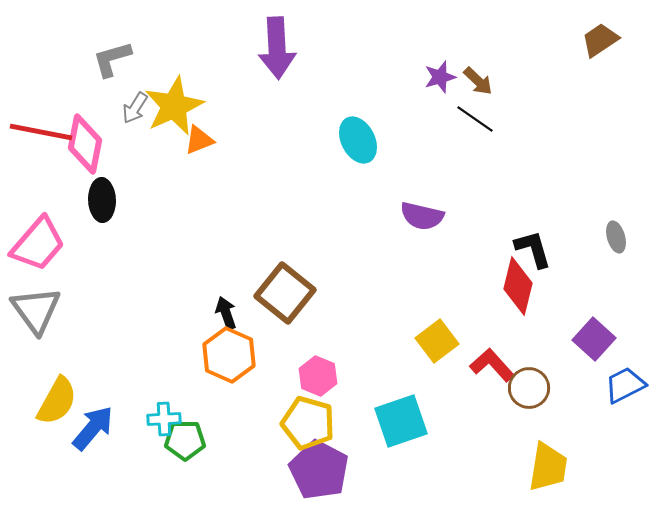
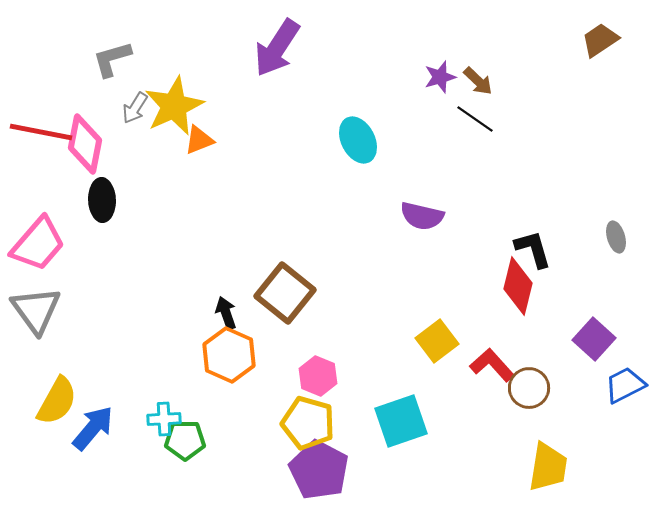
purple arrow: rotated 36 degrees clockwise
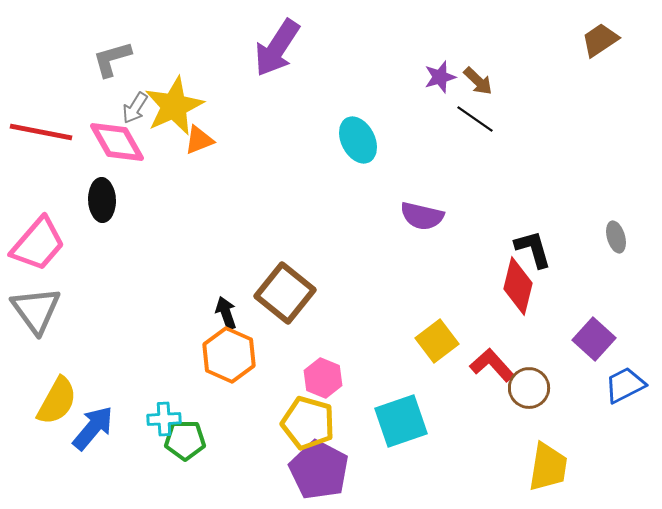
pink diamond: moved 32 px right, 2 px up; rotated 40 degrees counterclockwise
pink hexagon: moved 5 px right, 2 px down
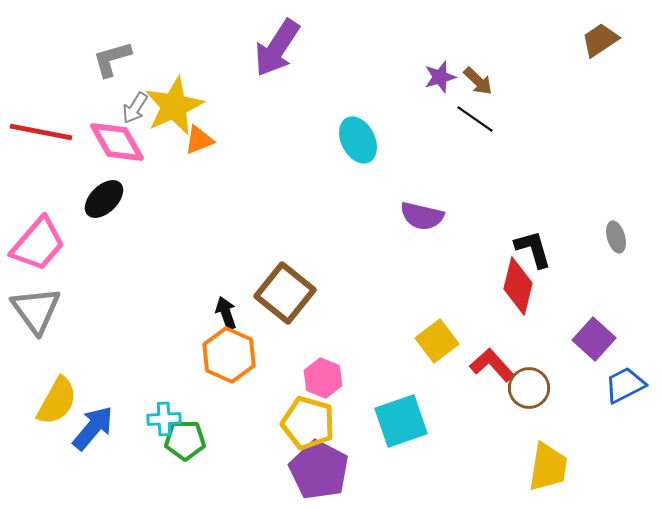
black ellipse: moved 2 px right, 1 px up; rotated 48 degrees clockwise
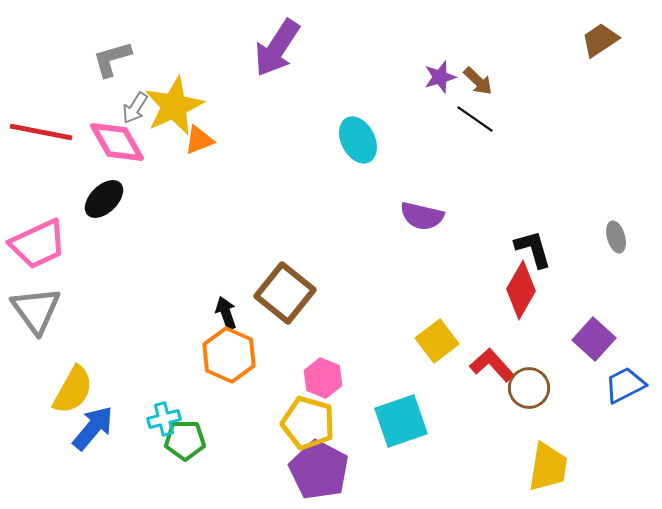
pink trapezoid: rotated 24 degrees clockwise
red diamond: moved 3 px right, 4 px down; rotated 16 degrees clockwise
yellow semicircle: moved 16 px right, 11 px up
cyan cross: rotated 12 degrees counterclockwise
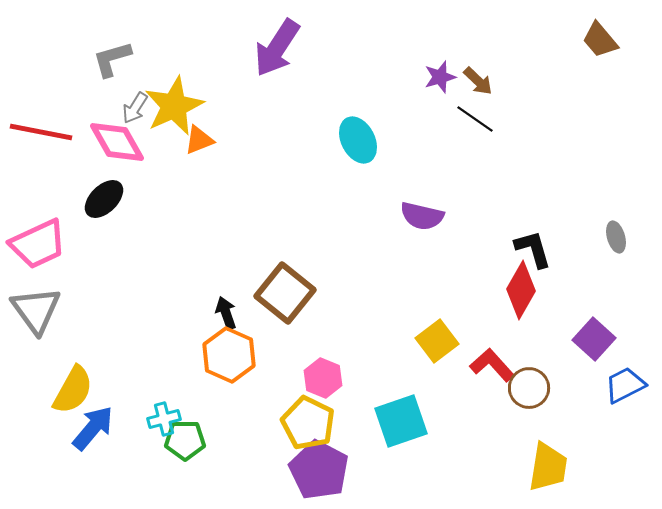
brown trapezoid: rotated 96 degrees counterclockwise
yellow pentagon: rotated 10 degrees clockwise
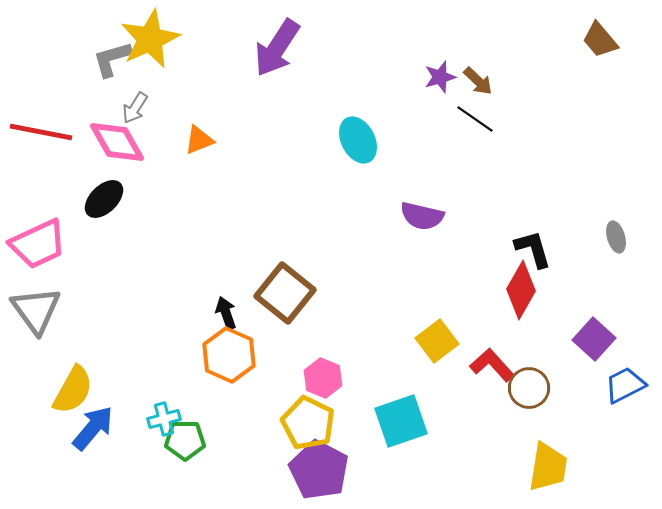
yellow star: moved 24 px left, 67 px up
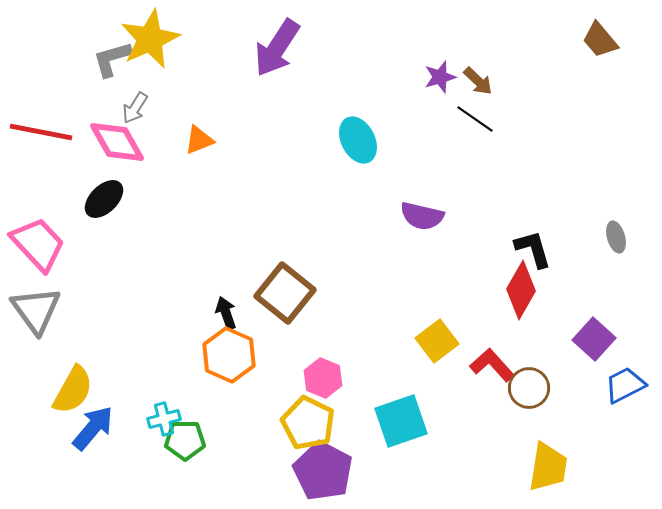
pink trapezoid: rotated 108 degrees counterclockwise
purple pentagon: moved 4 px right, 1 px down
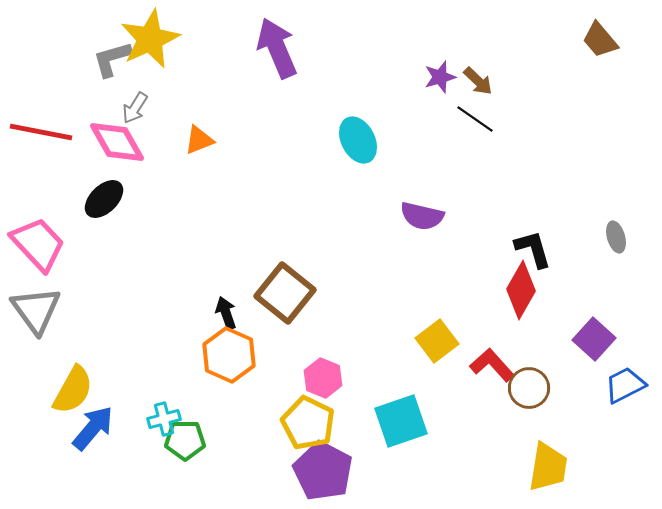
purple arrow: rotated 124 degrees clockwise
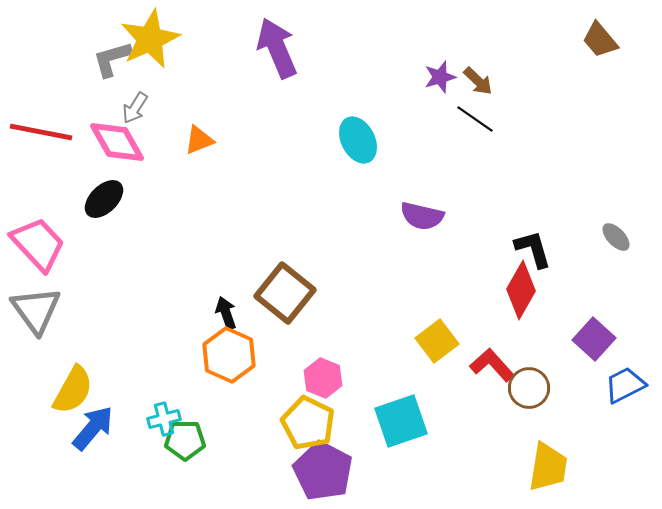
gray ellipse: rotated 28 degrees counterclockwise
